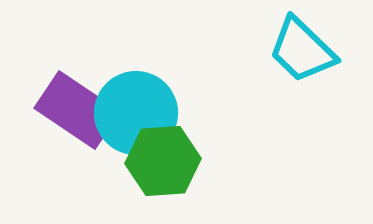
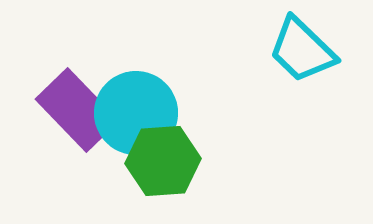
purple rectangle: rotated 12 degrees clockwise
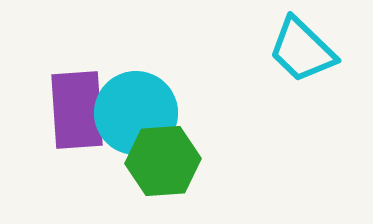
purple rectangle: rotated 40 degrees clockwise
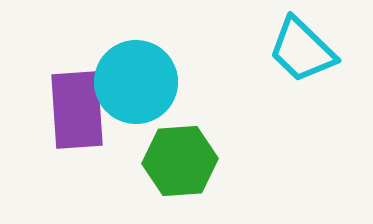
cyan circle: moved 31 px up
green hexagon: moved 17 px right
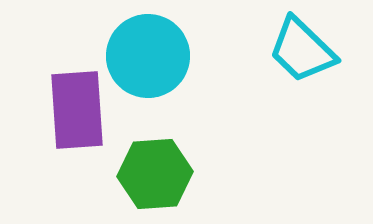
cyan circle: moved 12 px right, 26 px up
green hexagon: moved 25 px left, 13 px down
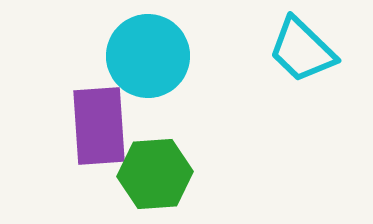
purple rectangle: moved 22 px right, 16 px down
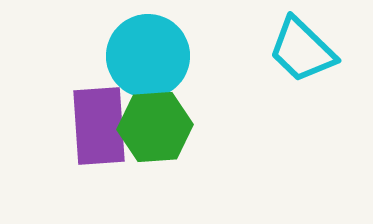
green hexagon: moved 47 px up
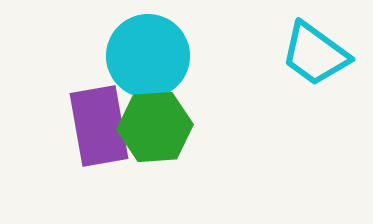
cyan trapezoid: moved 13 px right, 4 px down; rotated 8 degrees counterclockwise
purple rectangle: rotated 6 degrees counterclockwise
